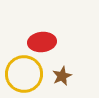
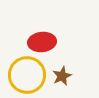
yellow circle: moved 3 px right, 1 px down
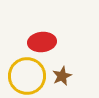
yellow circle: moved 1 px down
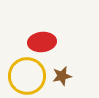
brown star: rotated 12 degrees clockwise
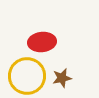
brown star: moved 2 px down
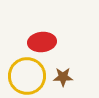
brown star: moved 1 px right, 1 px up; rotated 12 degrees clockwise
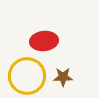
red ellipse: moved 2 px right, 1 px up
